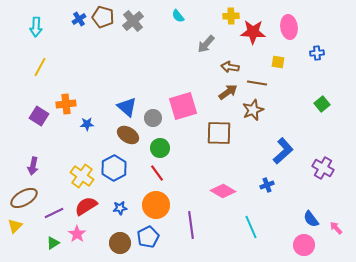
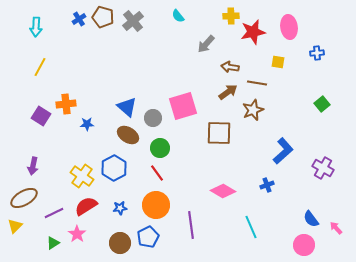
red star at (253, 32): rotated 15 degrees counterclockwise
purple square at (39, 116): moved 2 px right
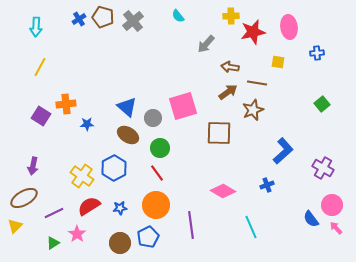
red semicircle at (86, 206): moved 3 px right
pink circle at (304, 245): moved 28 px right, 40 px up
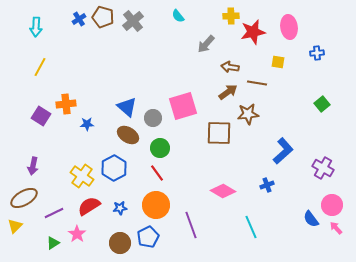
brown star at (253, 110): moved 5 px left, 4 px down; rotated 15 degrees clockwise
purple line at (191, 225): rotated 12 degrees counterclockwise
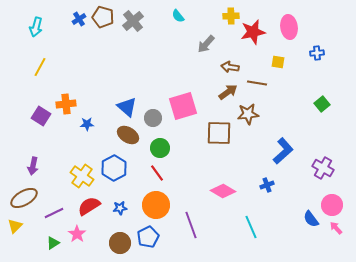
cyan arrow at (36, 27): rotated 12 degrees clockwise
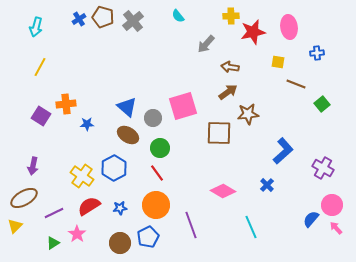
brown line at (257, 83): moved 39 px right, 1 px down; rotated 12 degrees clockwise
blue cross at (267, 185): rotated 24 degrees counterclockwise
blue semicircle at (311, 219): rotated 78 degrees clockwise
